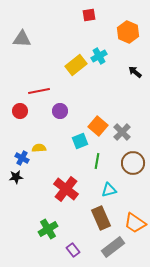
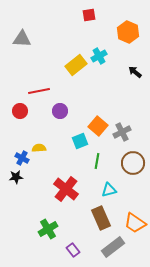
gray cross: rotated 18 degrees clockwise
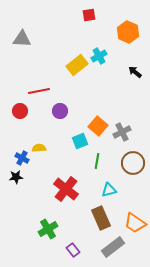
yellow rectangle: moved 1 px right
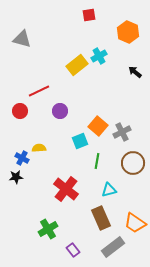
gray triangle: rotated 12 degrees clockwise
red line: rotated 15 degrees counterclockwise
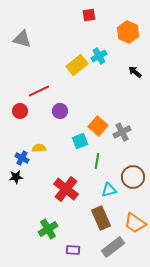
brown circle: moved 14 px down
purple rectangle: rotated 48 degrees counterclockwise
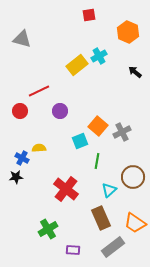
cyan triangle: rotated 28 degrees counterclockwise
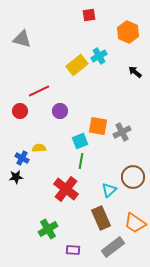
orange square: rotated 30 degrees counterclockwise
green line: moved 16 px left
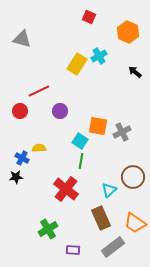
red square: moved 2 px down; rotated 32 degrees clockwise
yellow rectangle: moved 1 px up; rotated 20 degrees counterclockwise
cyan square: rotated 35 degrees counterclockwise
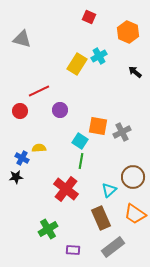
purple circle: moved 1 px up
orange trapezoid: moved 9 px up
